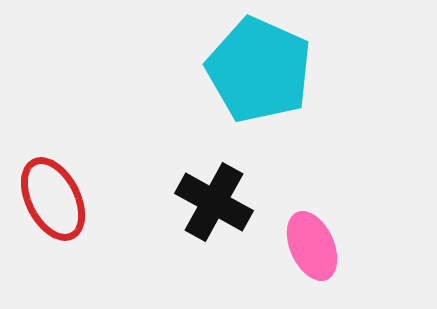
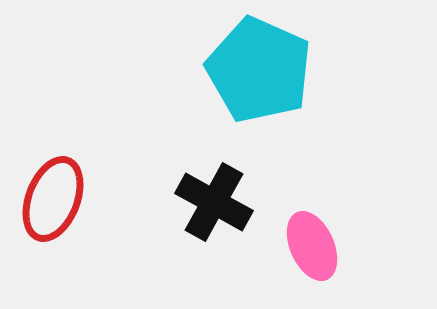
red ellipse: rotated 48 degrees clockwise
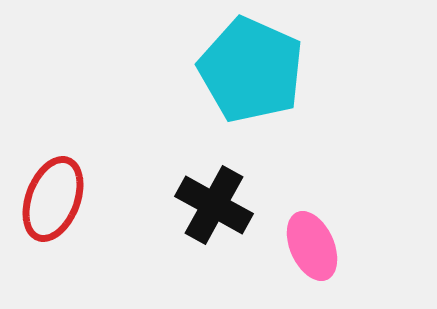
cyan pentagon: moved 8 px left
black cross: moved 3 px down
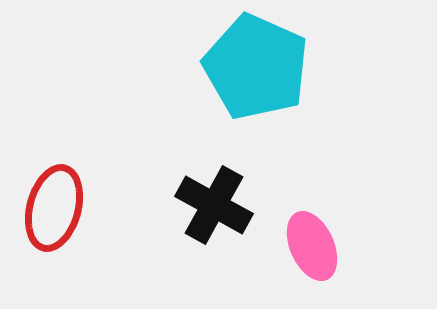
cyan pentagon: moved 5 px right, 3 px up
red ellipse: moved 1 px right, 9 px down; rotated 6 degrees counterclockwise
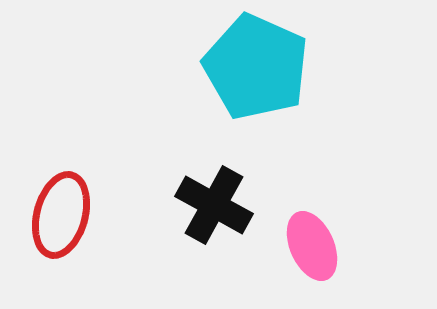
red ellipse: moved 7 px right, 7 px down
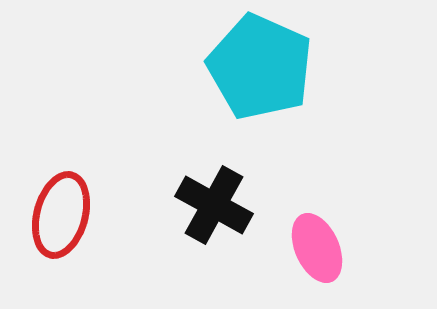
cyan pentagon: moved 4 px right
pink ellipse: moved 5 px right, 2 px down
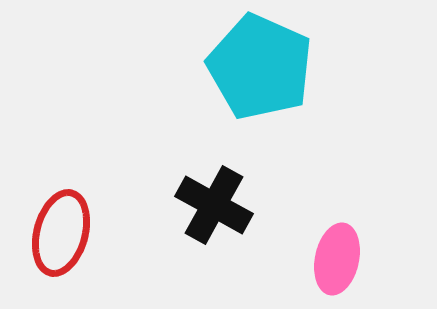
red ellipse: moved 18 px down
pink ellipse: moved 20 px right, 11 px down; rotated 36 degrees clockwise
